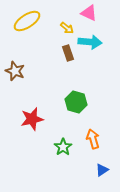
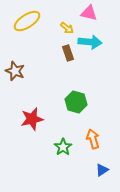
pink triangle: rotated 12 degrees counterclockwise
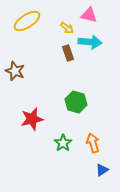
pink triangle: moved 2 px down
orange arrow: moved 4 px down
green star: moved 4 px up
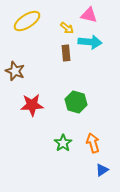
brown rectangle: moved 2 px left; rotated 14 degrees clockwise
red star: moved 14 px up; rotated 10 degrees clockwise
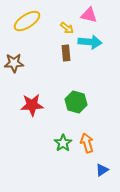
brown star: moved 1 px left, 8 px up; rotated 24 degrees counterclockwise
orange arrow: moved 6 px left
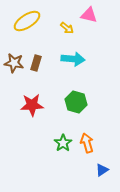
cyan arrow: moved 17 px left, 17 px down
brown rectangle: moved 30 px left, 10 px down; rotated 21 degrees clockwise
brown star: rotated 12 degrees clockwise
